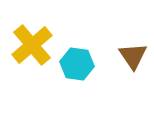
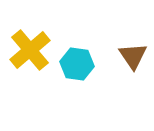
yellow cross: moved 2 px left, 5 px down
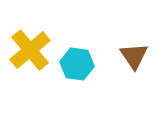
brown triangle: moved 1 px right
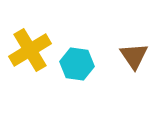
yellow cross: rotated 9 degrees clockwise
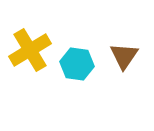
brown triangle: moved 10 px left; rotated 8 degrees clockwise
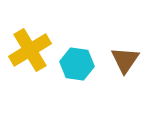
brown triangle: moved 1 px right, 4 px down
